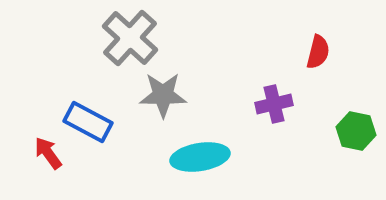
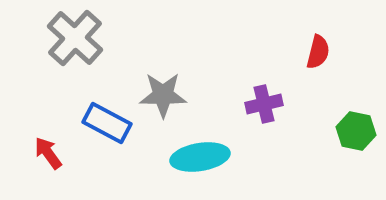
gray cross: moved 55 px left
purple cross: moved 10 px left
blue rectangle: moved 19 px right, 1 px down
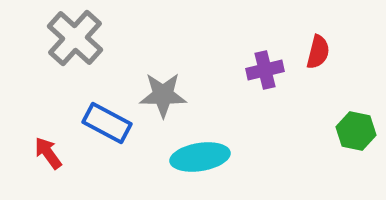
purple cross: moved 1 px right, 34 px up
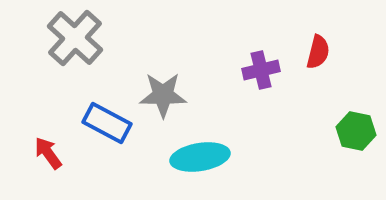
purple cross: moved 4 px left
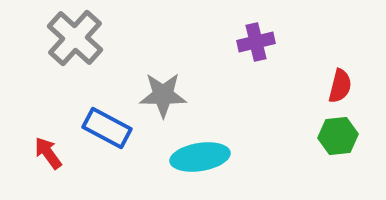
red semicircle: moved 22 px right, 34 px down
purple cross: moved 5 px left, 28 px up
blue rectangle: moved 5 px down
green hexagon: moved 18 px left, 5 px down; rotated 18 degrees counterclockwise
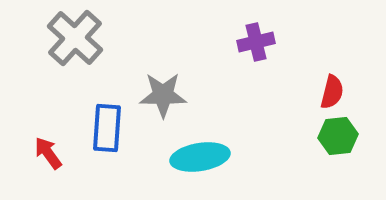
red semicircle: moved 8 px left, 6 px down
blue rectangle: rotated 66 degrees clockwise
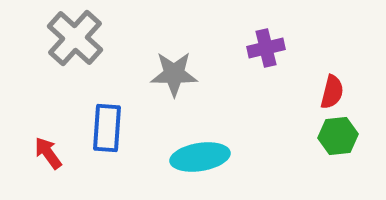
purple cross: moved 10 px right, 6 px down
gray star: moved 11 px right, 21 px up
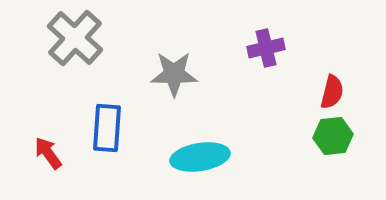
green hexagon: moved 5 px left
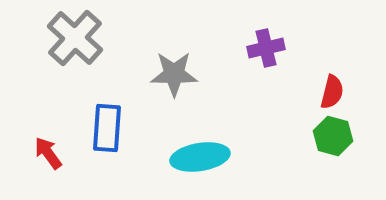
green hexagon: rotated 21 degrees clockwise
